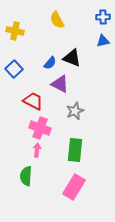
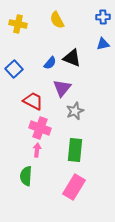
yellow cross: moved 3 px right, 7 px up
blue triangle: moved 3 px down
purple triangle: moved 2 px right, 4 px down; rotated 42 degrees clockwise
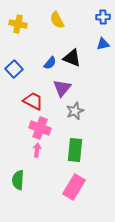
green semicircle: moved 8 px left, 4 px down
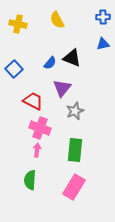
green semicircle: moved 12 px right
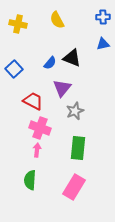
green rectangle: moved 3 px right, 2 px up
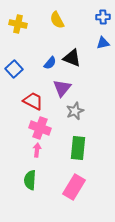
blue triangle: moved 1 px up
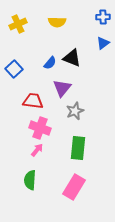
yellow semicircle: moved 2 px down; rotated 60 degrees counterclockwise
yellow cross: rotated 36 degrees counterclockwise
blue triangle: rotated 24 degrees counterclockwise
red trapezoid: rotated 20 degrees counterclockwise
pink arrow: rotated 32 degrees clockwise
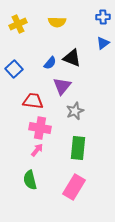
purple triangle: moved 2 px up
pink cross: rotated 10 degrees counterclockwise
green semicircle: rotated 18 degrees counterclockwise
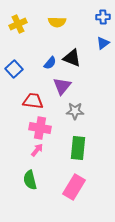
gray star: rotated 24 degrees clockwise
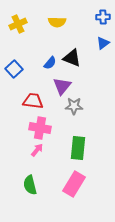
gray star: moved 1 px left, 5 px up
green semicircle: moved 5 px down
pink rectangle: moved 3 px up
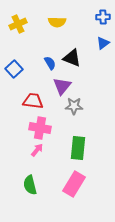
blue semicircle: rotated 72 degrees counterclockwise
